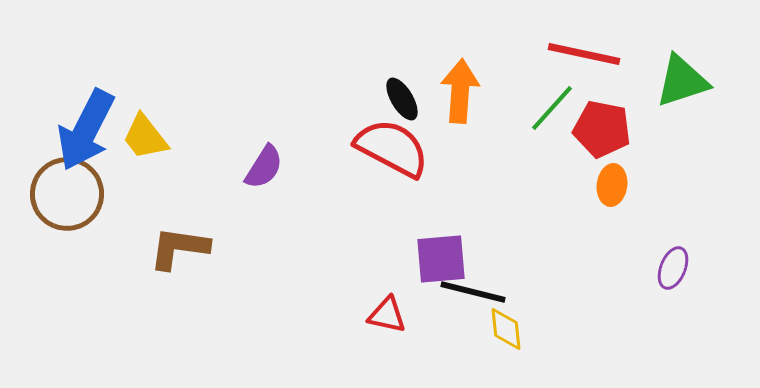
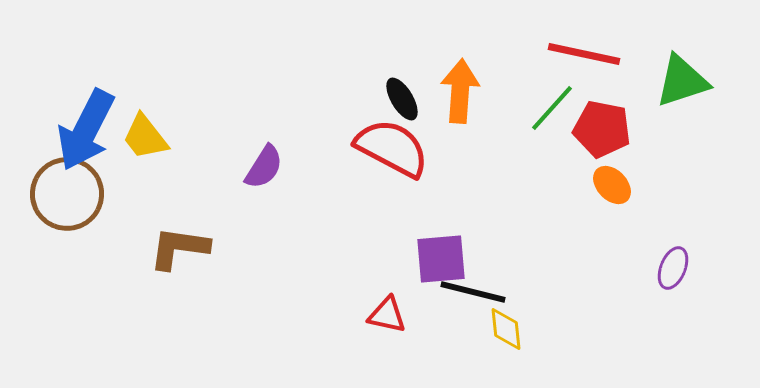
orange ellipse: rotated 51 degrees counterclockwise
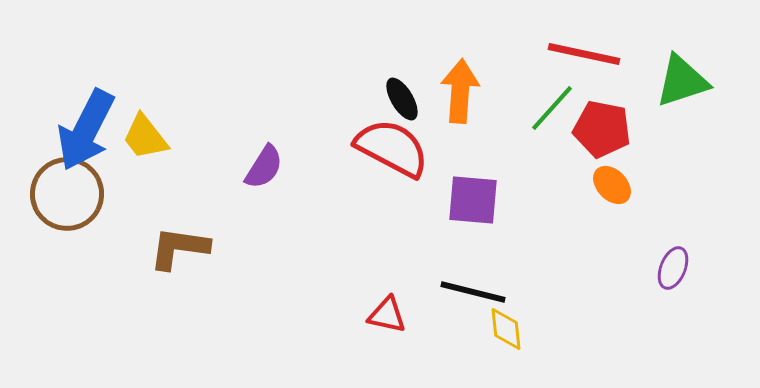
purple square: moved 32 px right, 59 px up; rotated 10 degrees clockwise
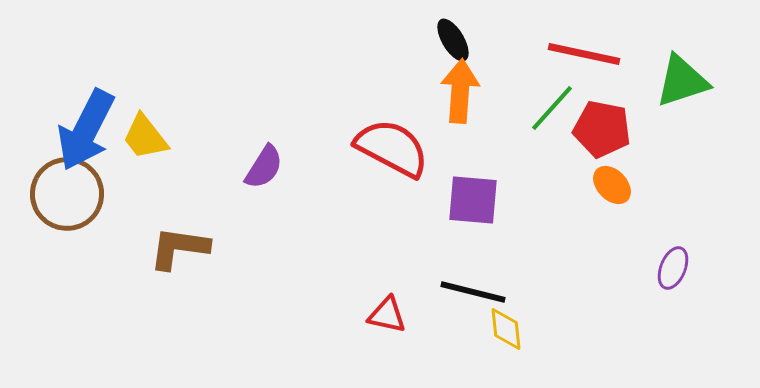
black ellipse: moved 51 px right, 59 px up
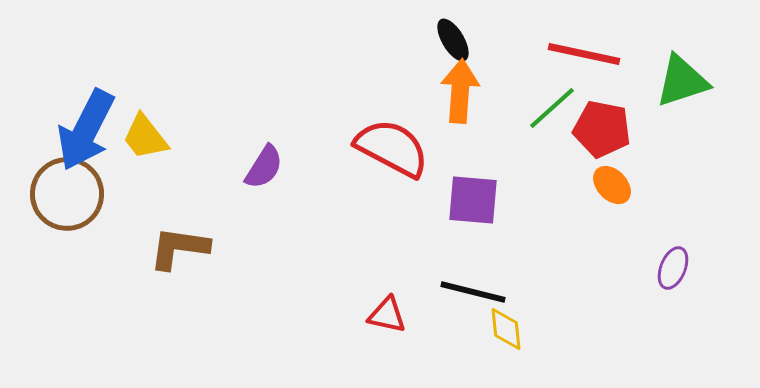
green line: rotated 6 degrees clockwise
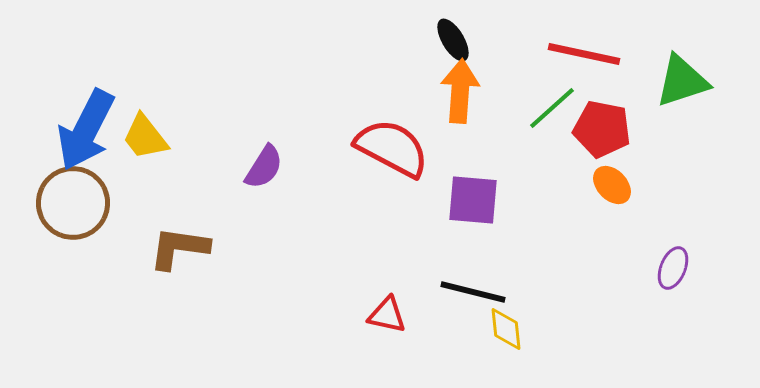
brown circle: moved 6 px right, 9 px down
